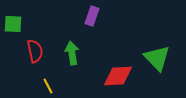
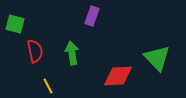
green square: moved 2 px right; rotated 12 degrees clockwise
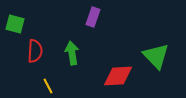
purple rectangle: moved 1 px right, 1 px down
red semicircle: rotated 15 degrees clockwise
green triangle: moved 1 px left, 2 px up
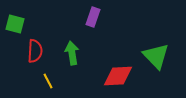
yellow line: moved 5 px up
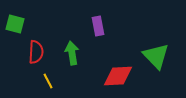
purple rectangle: moved 5 px right, 9 px down; rotated 30 degrees counterclockwise
red semicircle: moved 1 px right, 1 px down
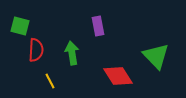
green square: moved 5 px right, 2 px down
red semicircle: moved 2 px up
red diamond: rotated 60 degrees clockwise
yellow line: moved 2 px right
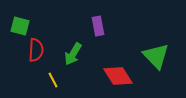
green arrow: moved 1 px right, 1 px down; rotated 140 degrees counterclockwise
yellow line: moved 3 px right, 1 px up
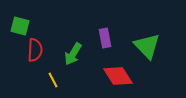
purple rectangle: moved 7 px right, 12 px down
red semicircle: moved 1 px left
green triangle: moved 9 px left, 10 px up
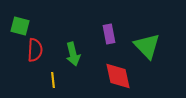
purple rectangle: moved 4 px right, 4 px up
green arrow: rotated 45 degrees counterclockwise
red diamond: rotated 20 degrees clockwise
yellow line: rotated 21 degrees clockwise
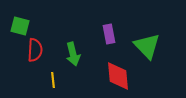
red diamond: rotated 8 degrees clockwise
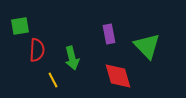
green square: rotated 24 degrees counterclockwise
red semicircle: moved 2 px right
green arrow: moved 1 px left, 4 px down
red diamond: rotated 12 degrees counterclockwise
yellow line: rotated 21 degrees counterclockwise
